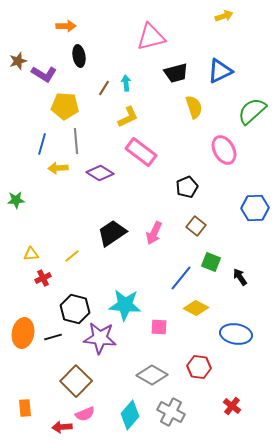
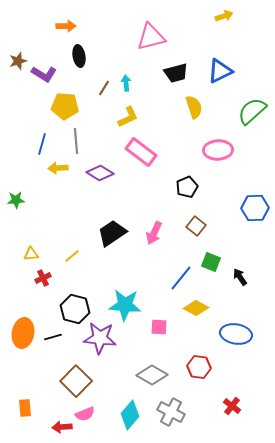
pink ellipse at (224, 150): moved 6 px left; rotated 64 degrees counterclockwise
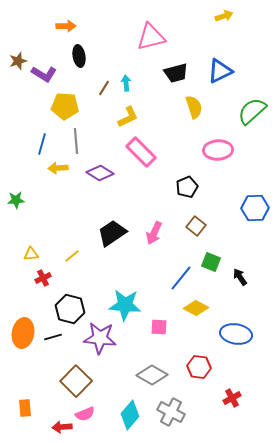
pink rectangle at (141, 152): rotated 8 degrees clockwise
black hexagon at (75, 309): moved 5 px left
red cross at (232, 406): moved 8 px up; rotated 24 degrees clockwise
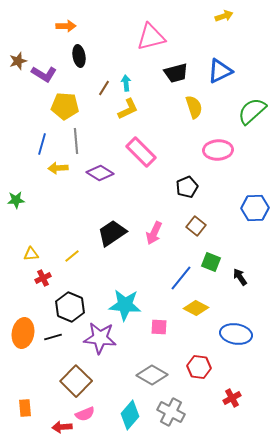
yellow L-shape at (128, 117): moved 8 px up
black hexagon at (70, 309): moved 2 px up; rotated 8 degrees clockwise
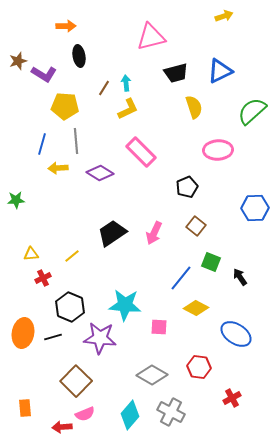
blue ellipse at (236, 334): rotated 24 degrees clockwise
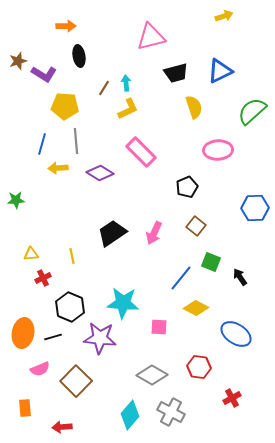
yellow line at (72, 256): rotated 63 degrees counterclockwise
cyan star at (125, 305): moved 2 px left, 2 px up
pink semicircle at (85, 414): moved 45 px left, 45 px up
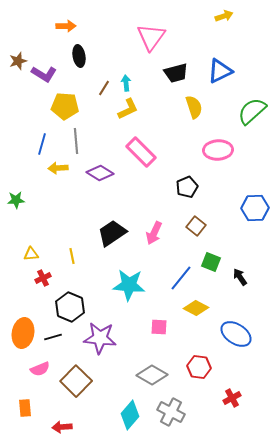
pink triangle at (151, 37): rotated 40 degrees counterclockwise
cyan star at (123, 303): moved 6 px right, 18 px up
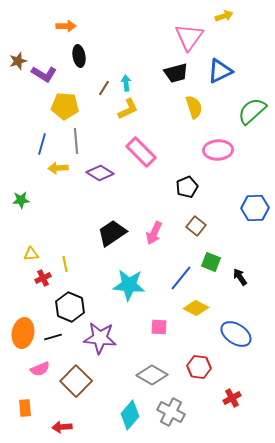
pink triangle at (151, 37): moved 38 px right
green star at (16, 200): moved 5 px right
yellow line at (72, 256): moved 7 px left, 8 px down
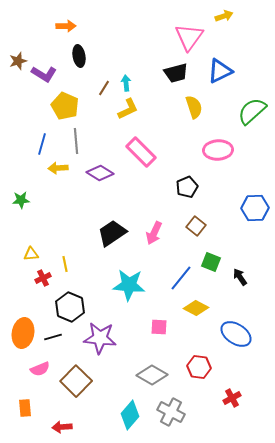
yellow pentagon at (65, 106): rotated 20 degrees clockwise
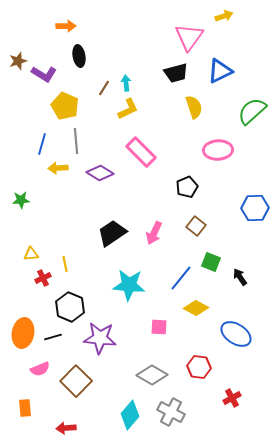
red arrow at (62, 427): moved 4 px right, 1 px down
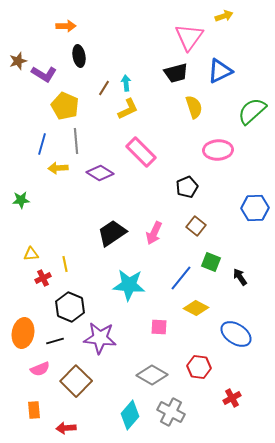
black line at (53, 337): moved 2 px right, 4 px down
orange rectangle at (25, 408): moved 9 px right, 2 px down
